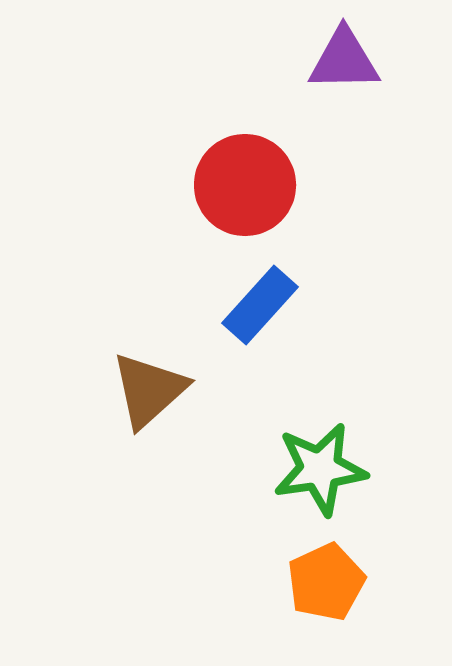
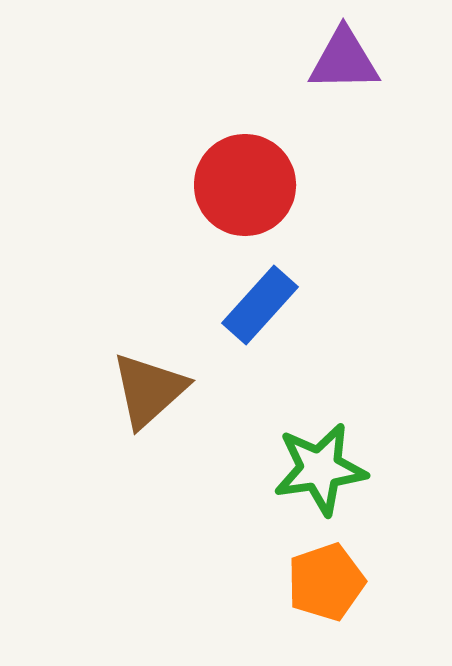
orange pentagon: rotated 6 degrees clockwise
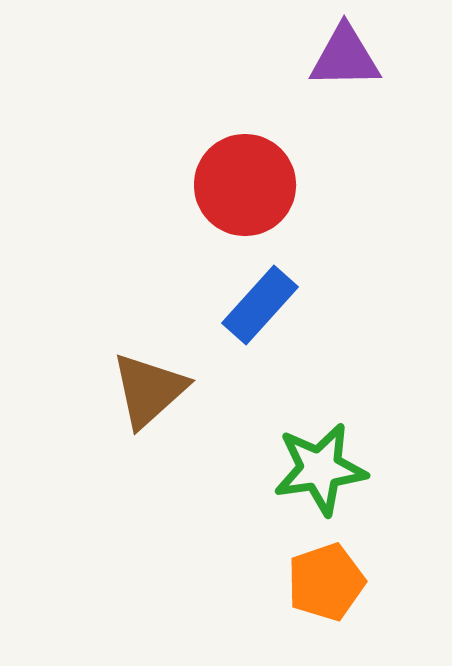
purple triangle: moved 1 px right, 3 px up
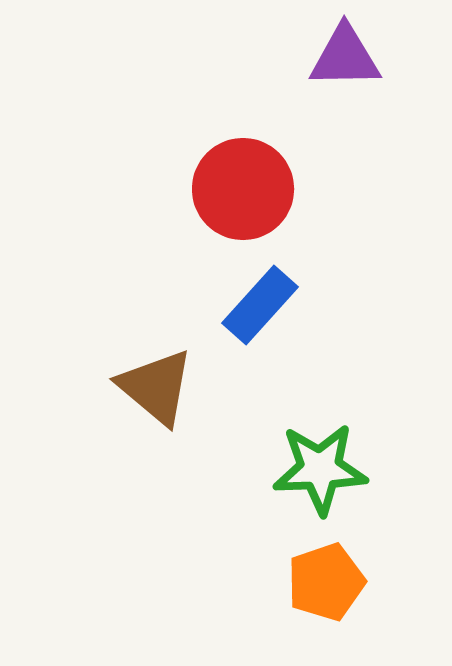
red circle: moved 2 px left, 4 px down
brown triangle: moved 7 px right, 3 px up; rotated 38 degrees counterclockwise
green star: rotated 6 degrees clockwise
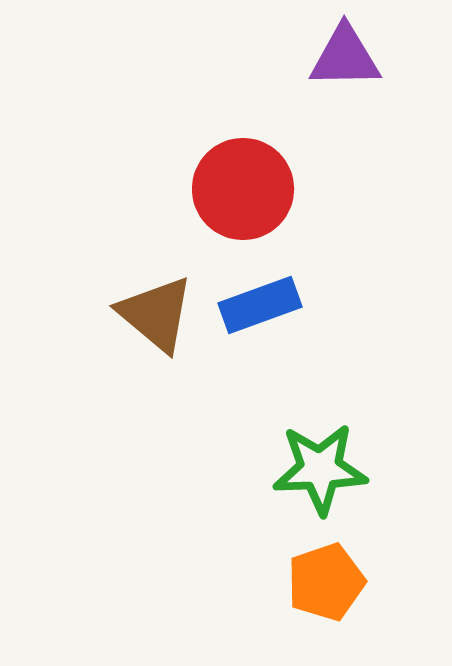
blue rectangle: rotated 28 degrees clockwise
brown triangle: moved 73 px up
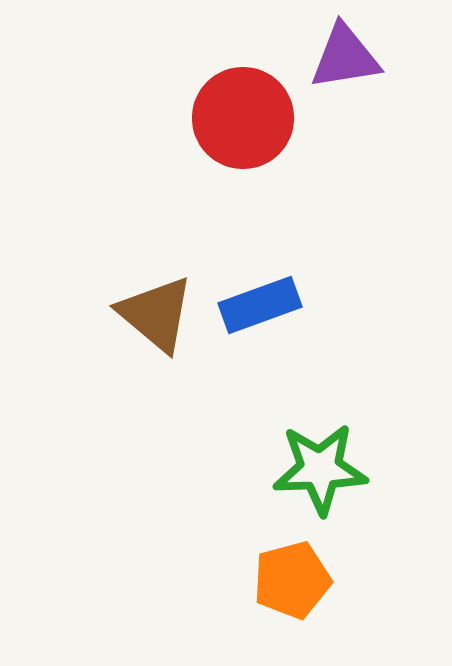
purple triangle: rotated 8 degrees counterclockwise
red circle: moved 71 px up
orange pentagon: moved 34 px left, 2 px up; rotated 4 degrees clockwise
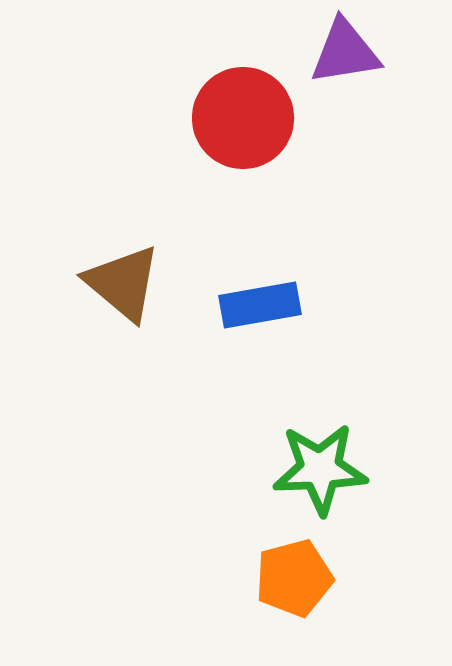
purple triangle: moved 5 px up
blue rectangle: rotated 10 degrees clockwise
brown triangle: moved 33 px left, 31 px up
orange pentagon: moved 2 px right, 2 px up
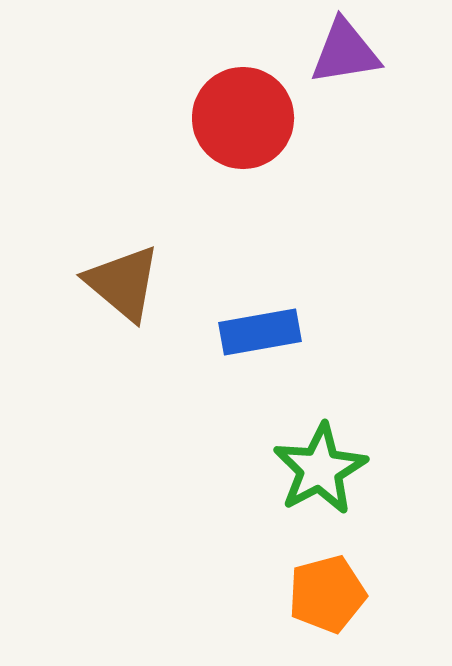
blue rectangle: moved 27 px down
green star: rotated 26 degrees counterclockwise
orange pentagon: moved 33 px right, 16 px down
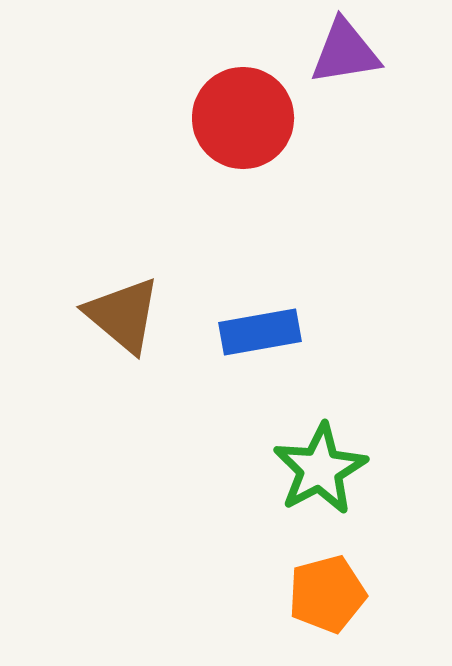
brown triangle: moved 32 px down
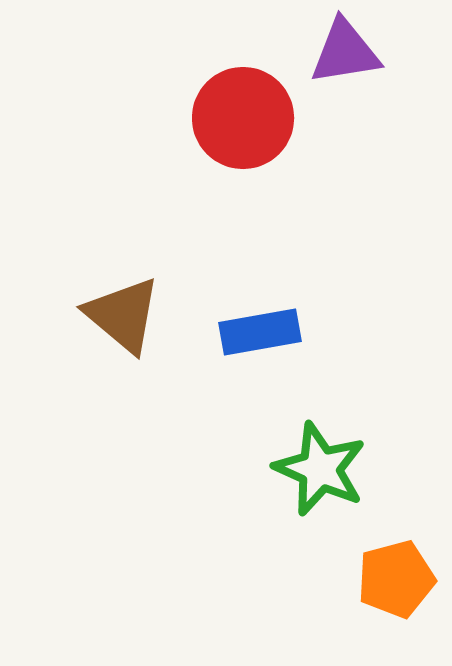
green star: rotated 20 degrees counterclockwise
orange pentagon: moved 69 px right, 15 px up
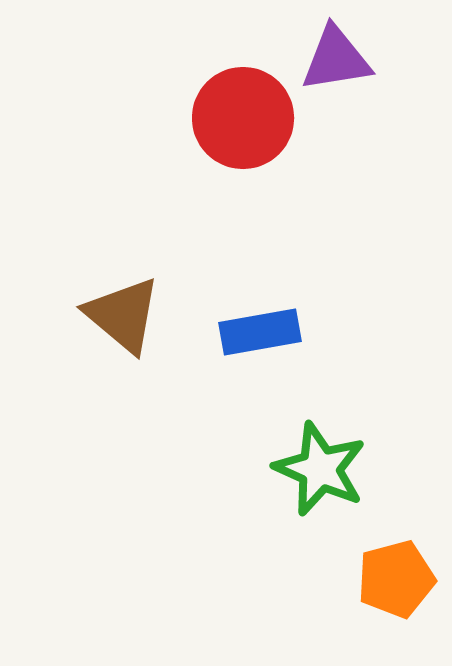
purple triangle: moved 9 px left, 7 px down
